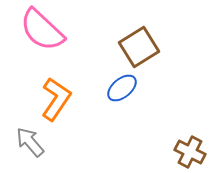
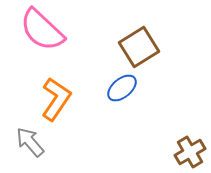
brown cross: rotated 32 degrees clockwise
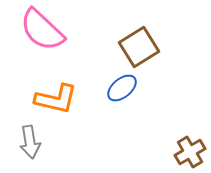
orange L-shape: rotated 69 degrees clockwise
gray arrow: rotated 148 degrees counterclockwise
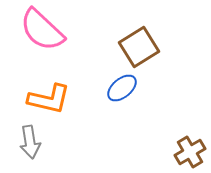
orange L-shape: moved 7 px left
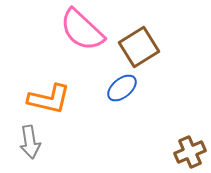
pink semicircle: moved 40 px right
brown cross: rotated 8 degrees clockwise
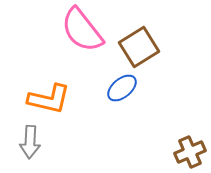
pink semicircle: rotated 9 degrees clockwise
gray arrow: rotated 12 degrees clockwise
